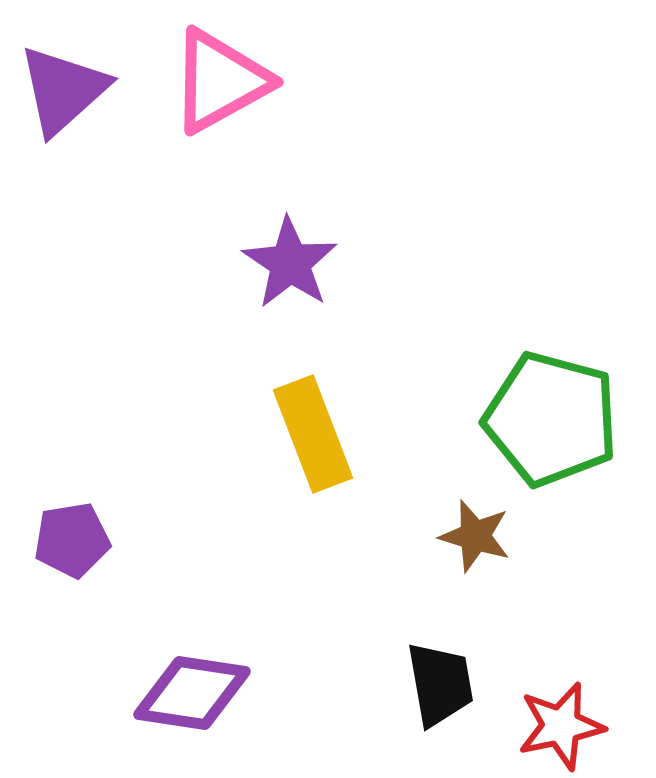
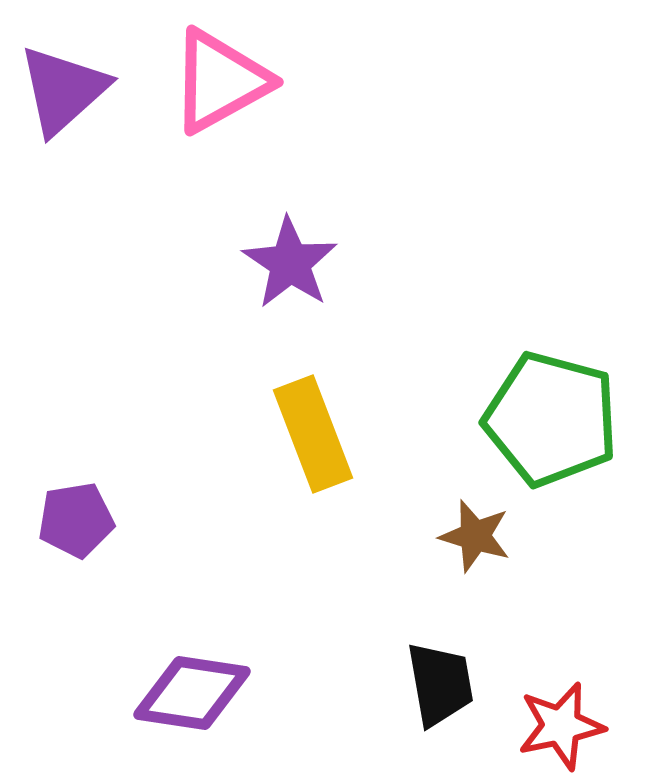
purple pentagon: moved 4 px right, 20 px up
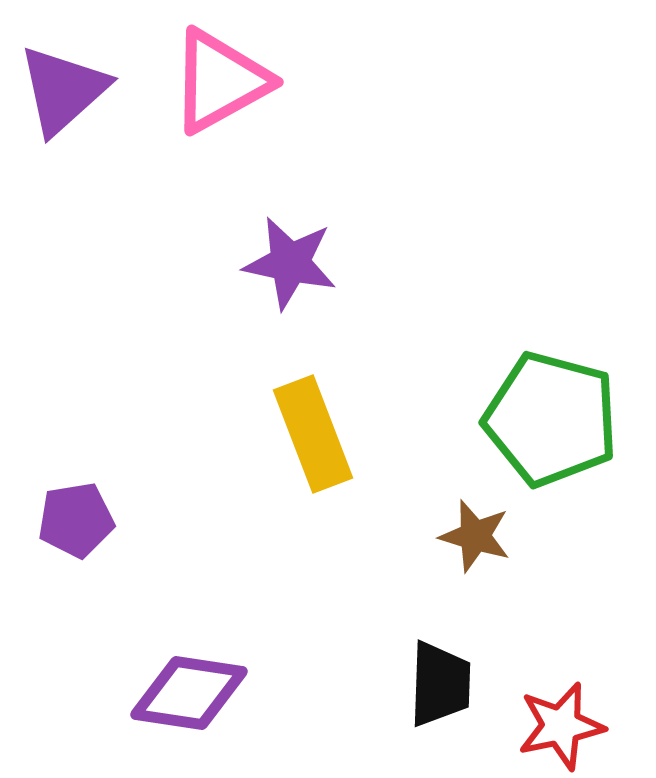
purple star: rotated 22 degrees counterclockwise
black trapezoid: rotated 12 degrees clockwise
purple diamond: moved 3 px left
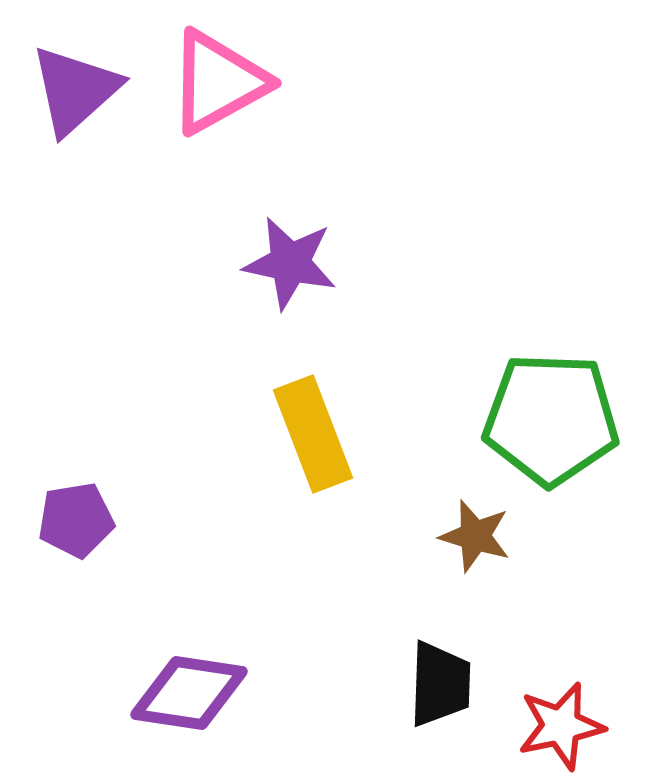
pink triangle: moved 2 px left, 1 px down
purple triangle: moved 12 px right
green pentagon: rotated 13 degrees counterclockwise
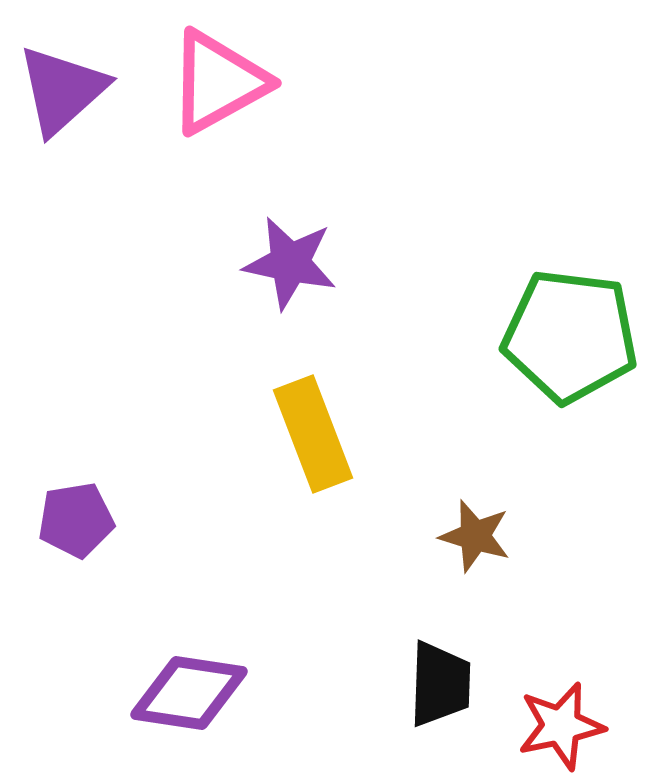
purple triangle: moved 13 px left
green pentagon: moved 19 px right, 83 px up; rotated 5 degrees clockwise
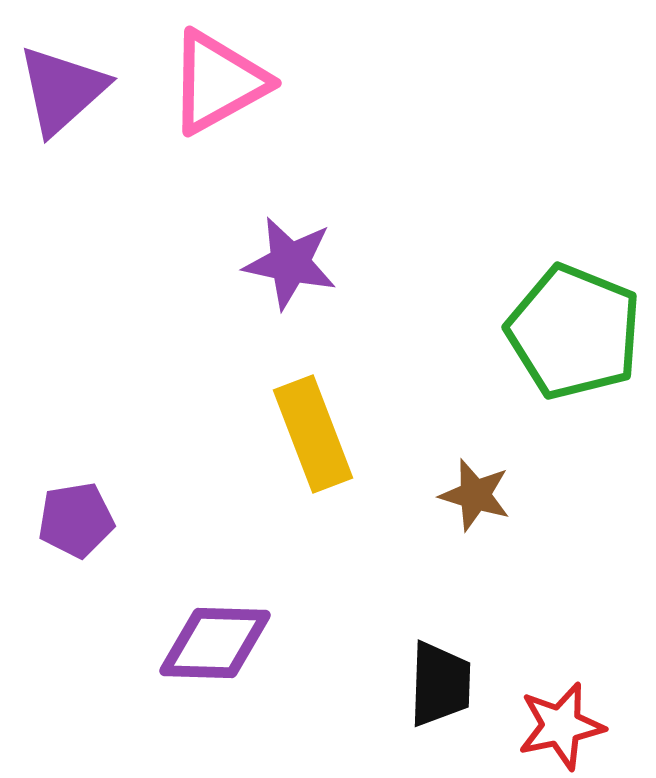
green pentagon: moved 4 px right, 4 px up; rotated 15 degrees clockwise
brown star: moved 41 px up
purple diamond: moved 26 px right, 50 px up; rotated 7 degrees counterclockwise
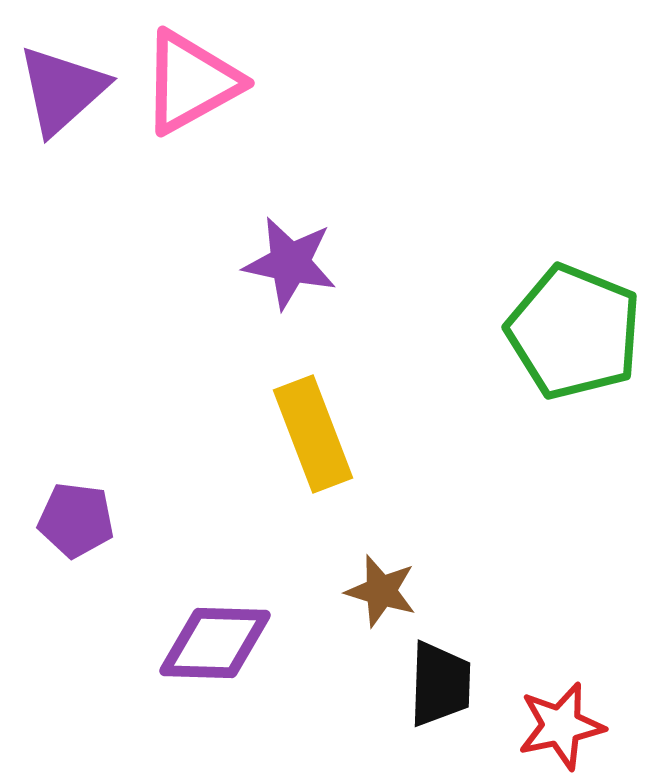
pink triangle: moved 27 px left
brown star: moved 94 px left, 96 px down
purple pentagon: rotated 16 degrees clockwise
